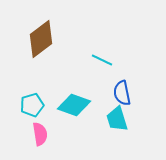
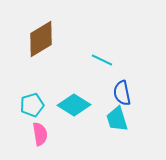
brown diamond: rotated 6 degrees clockwise
cyan diamond: rotated 12 degrees clockwise
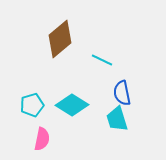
brown diamond: moved 19 px right; rotated 9 degrees counterclockwise
cyan diamond: moved 2 px left
pink semicircle: moved 2 px right, 5 px down; rotated 20 degrees clockwise
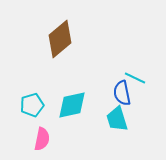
cyan line: moved 33 px right, 18 px down
cyan diamond: rotated 44 degrees counterclockwise
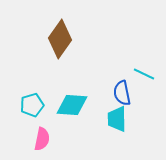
brown diamond: rotated 15 degrees counterclockwise
cyan line: moved 9 px right, 4 px up
cyan diamond: rotated 16 degrees clockwise
cyan trapezoid: rotated 16 degrees clockwise
